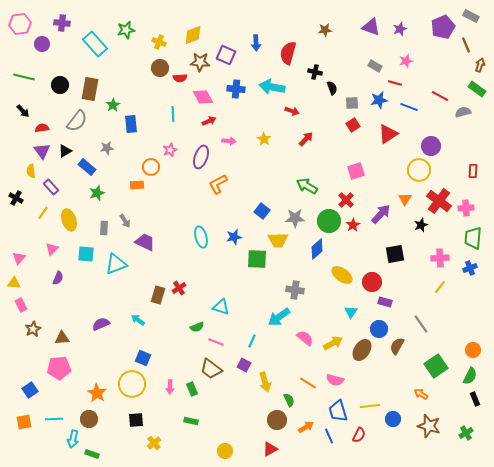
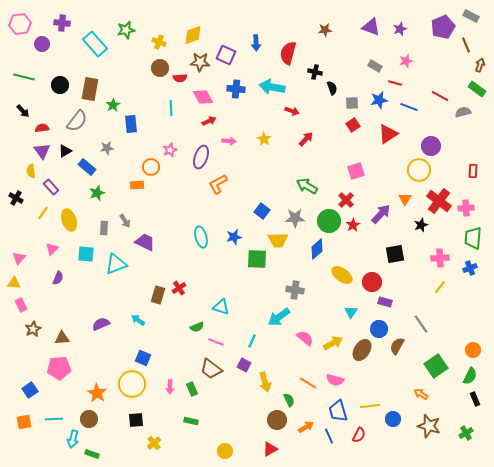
cyan line at (173, 114): moved 2 px left, 6 px up
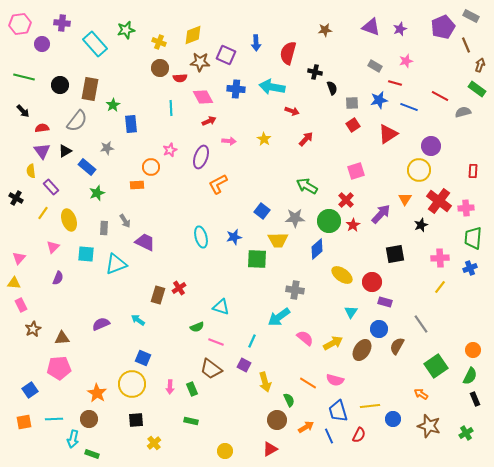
pink triangle at (52, 249): moved 1 px right, 2 px up
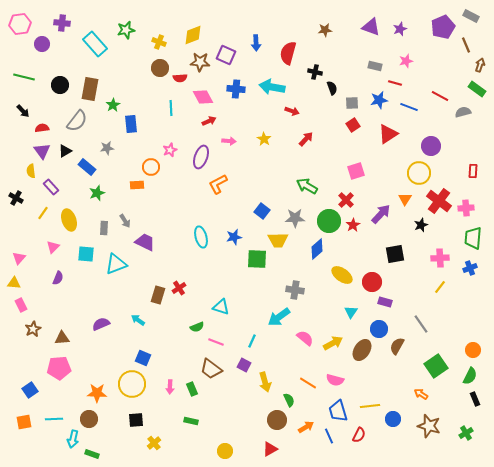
gray rectangle at (375, 66): rotated 16 degrees counterclockwise
yellow circle at (419, 170): moved 3 px down
orange star at (97, 393): rotated 30 degrees counterclockwise
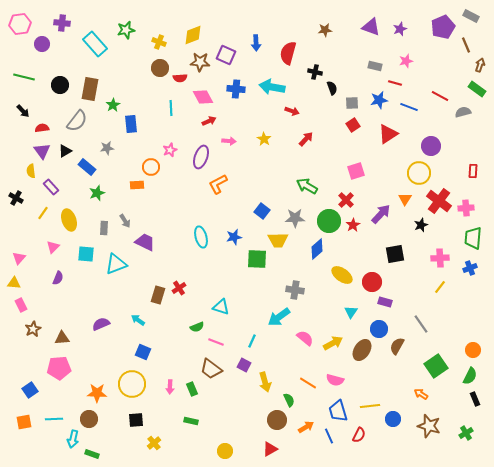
blue square at (143, 358): moved 6 px up
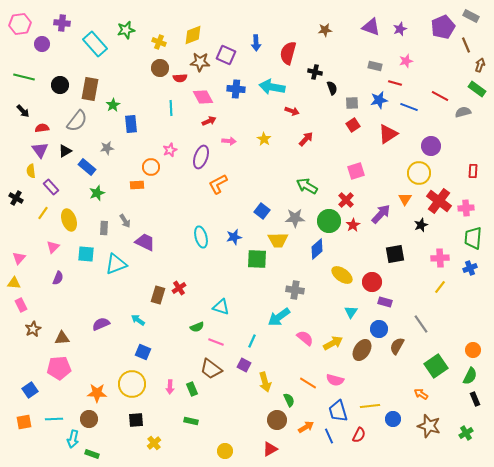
purple triangle at (42, 151): moved 2 px left, 1 px up
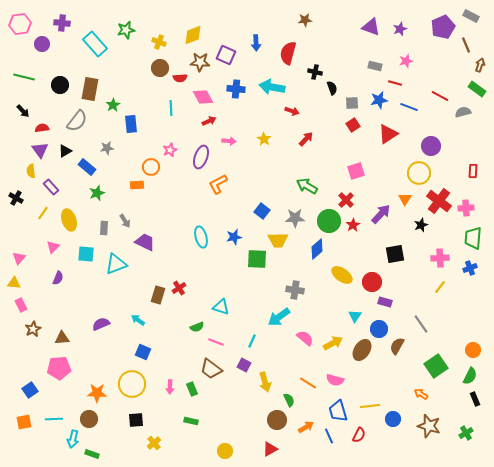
brown star at (325, 30): moved 20 px left, 10 px up
cyan triangle at (351, 312): moved 4 px right, 4 px down
